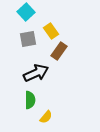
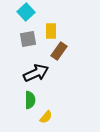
yellow rectangle: rotated 35 degrees clockwise
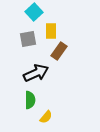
cyan square: moved 8 px right
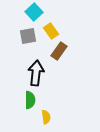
yellow rectangle: rotated 35 degrees counterclockwise
gray square: moved 3 px up
black arrow: rotated 60 degrees counterclockwise
yellow semicircle: rotated 48 degrees counterclockwise
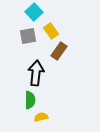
yellow semicircle: moved 5 px left; rotated 96 degrees counterclockwise
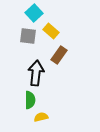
cyan square: moved 1 px down
yellow rectangle: rotated 14 degrees counterclockwise
gray square: rotated 18 degrees clockwise
brown rectangle: moved 4 px down
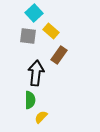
yellow semicircle: rotated 32 degrees counterclockwise
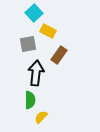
yellow rectangle: moved 3 px left; rotated 14 degrees counterclockwise
gray square: moved 8 px down; rotated 18 degrees counterclockwise
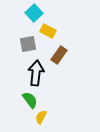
green semicircle: rotated 36 degrees counterclockwise
yellow semicircle: rotated 16 degrees counterclockwise
